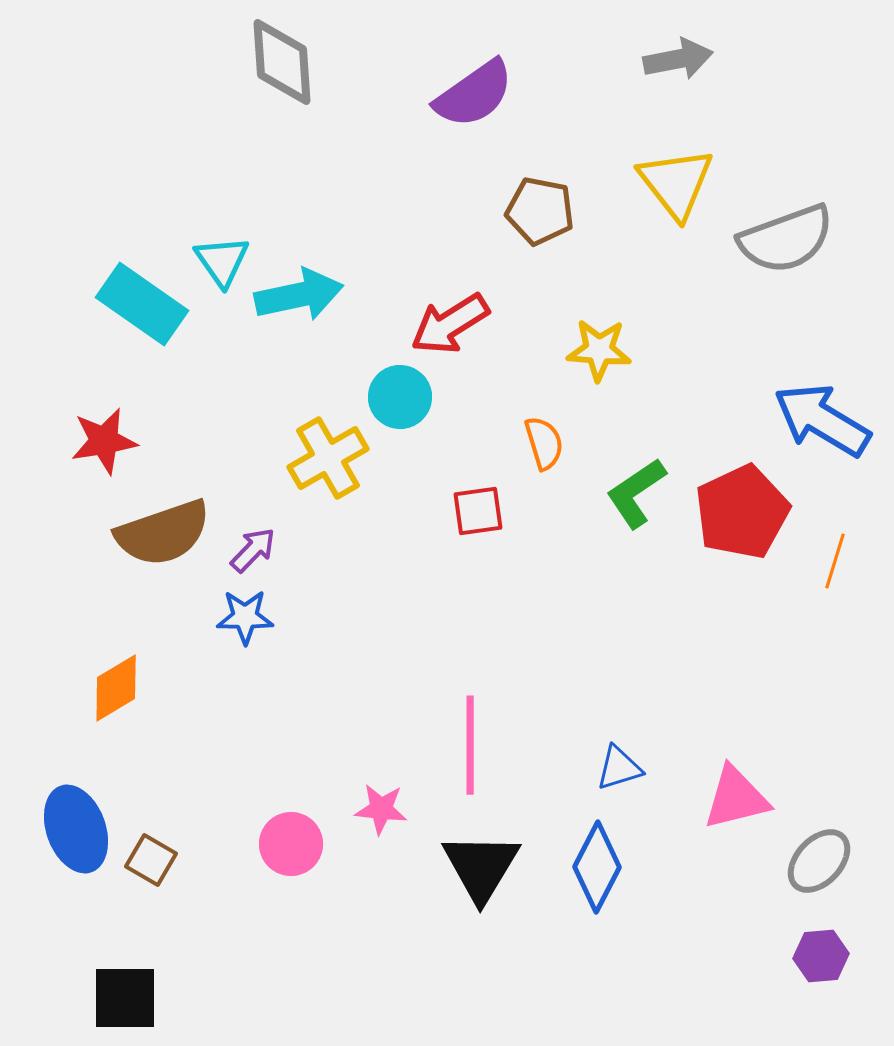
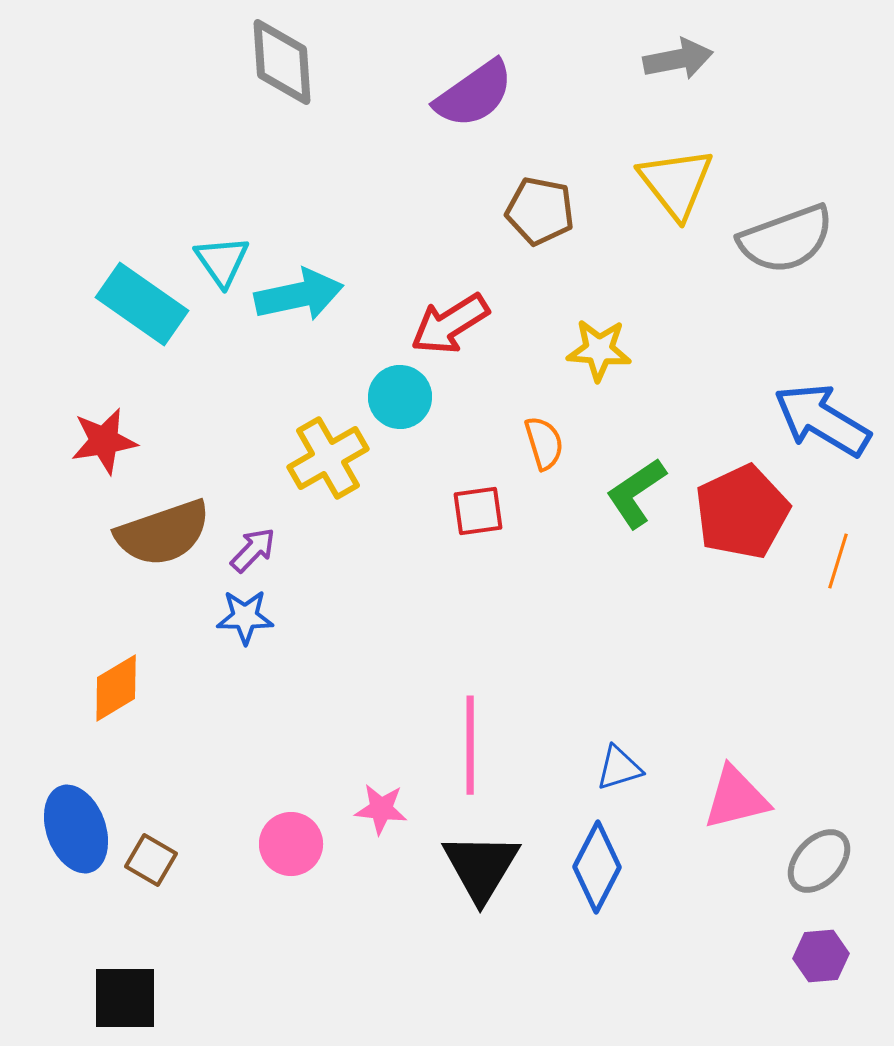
orange line: moved 3 px right
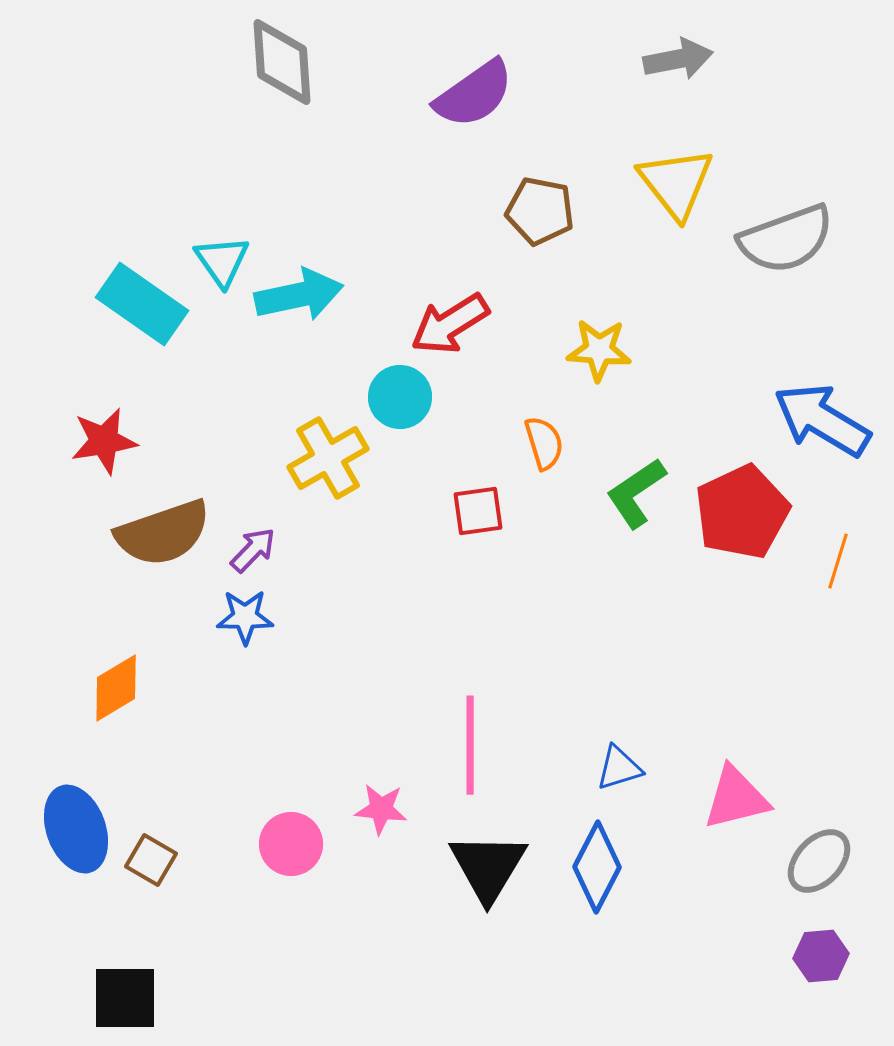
black triangle: moved 7 px right
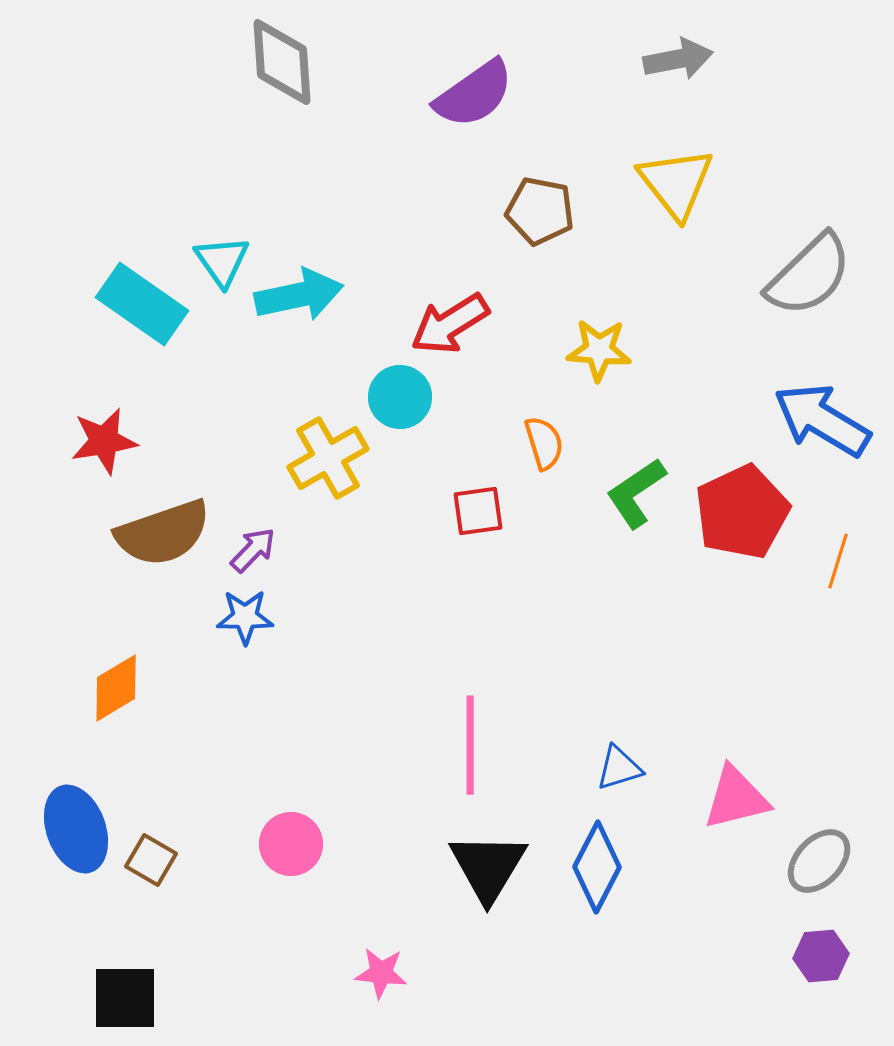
gray semicircle: moved 23 px right, 36 px down; rotated 24 degrees counterclockwise
pink star: moved 164 px down
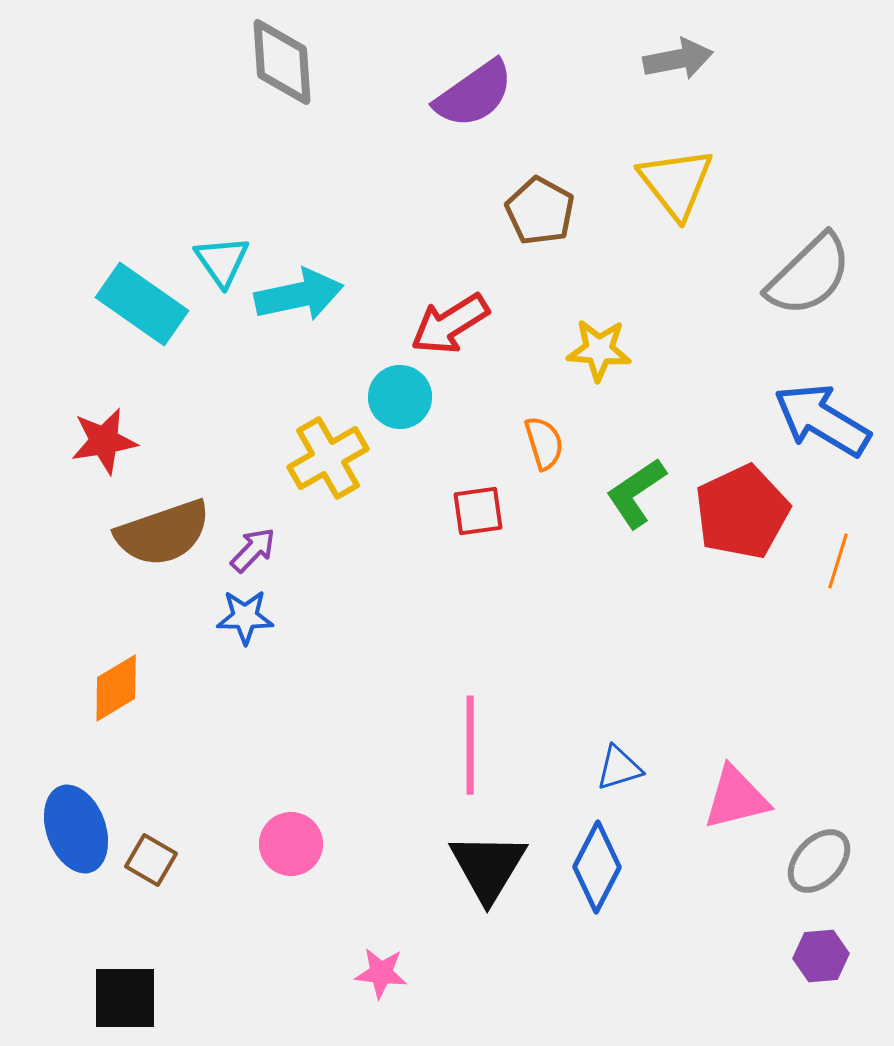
brown pentagon: rotated 18 degrees clockwise
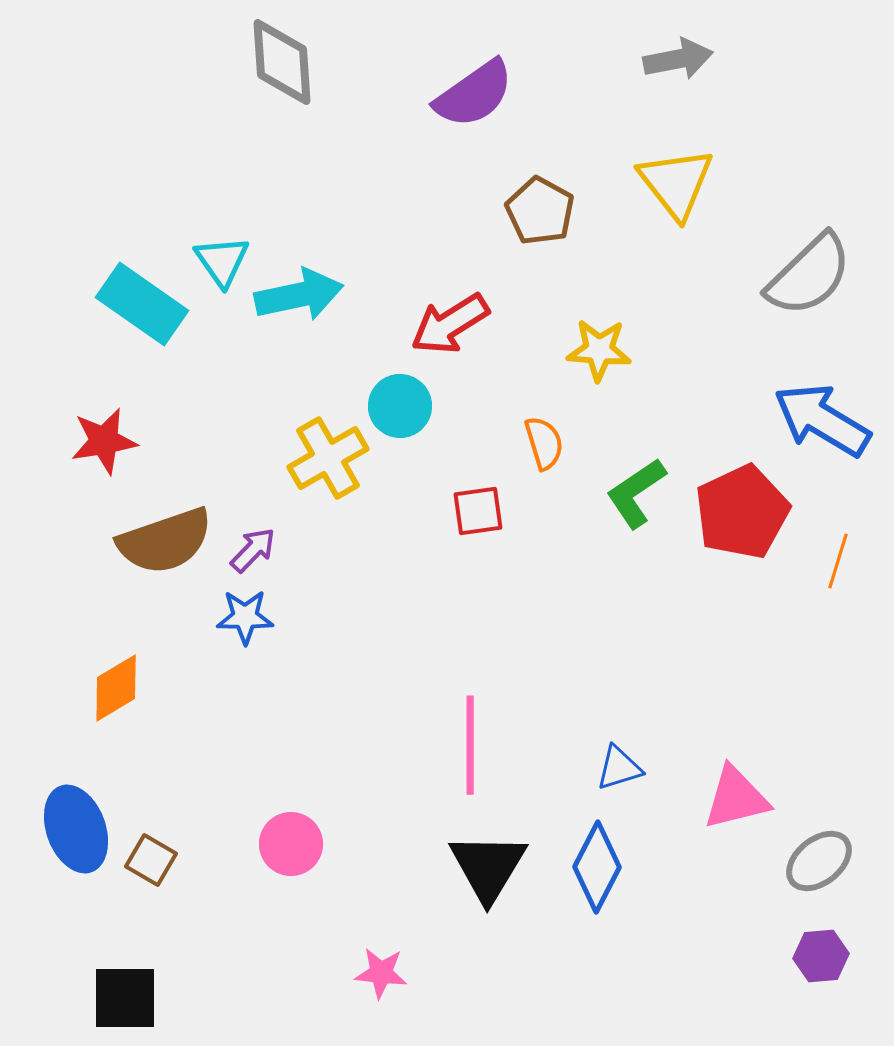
cyan circle: moved 9 px down
brown semicircle: moved 2 px right, 8 px down
gray ellipse: rotated 8 degrees clockwise
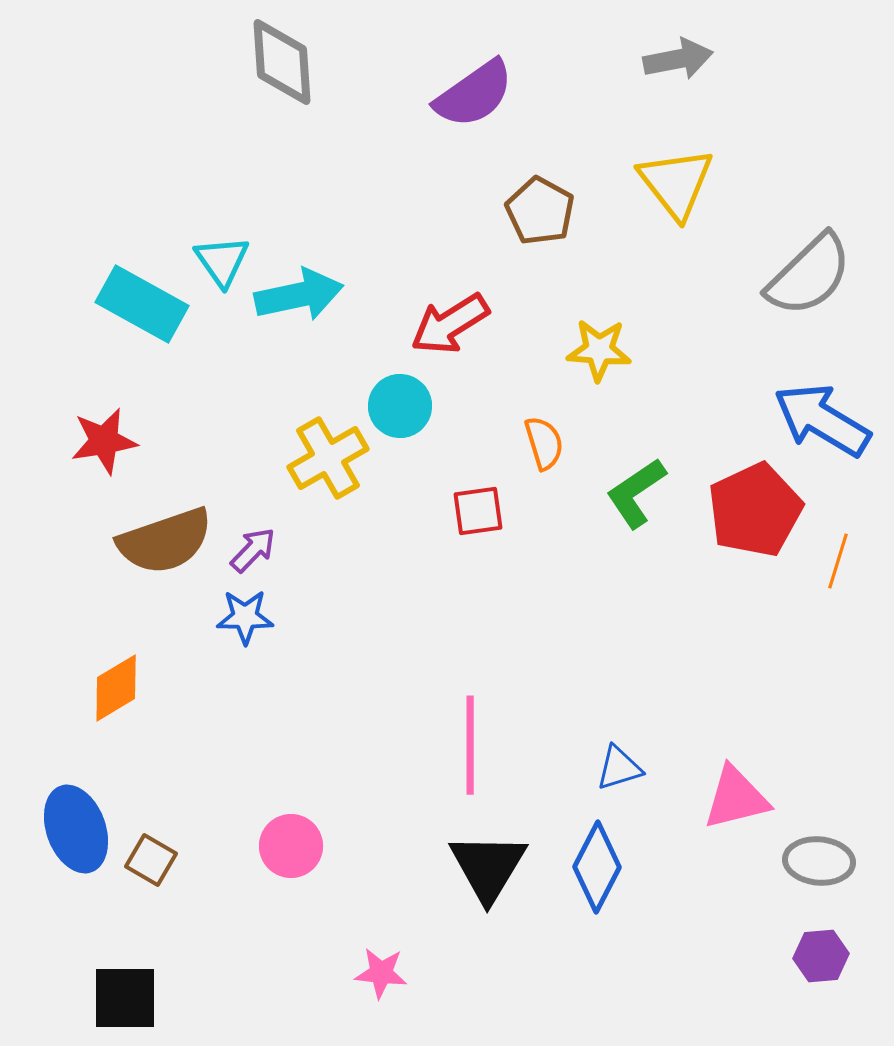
cyan rectangle: rotated 6 degrees counterclockwise
red pentagon: moved 13 px right, 2 px up
pink circle: moved 2 px down
gray ellipse: rotated 44 degrees clockwise
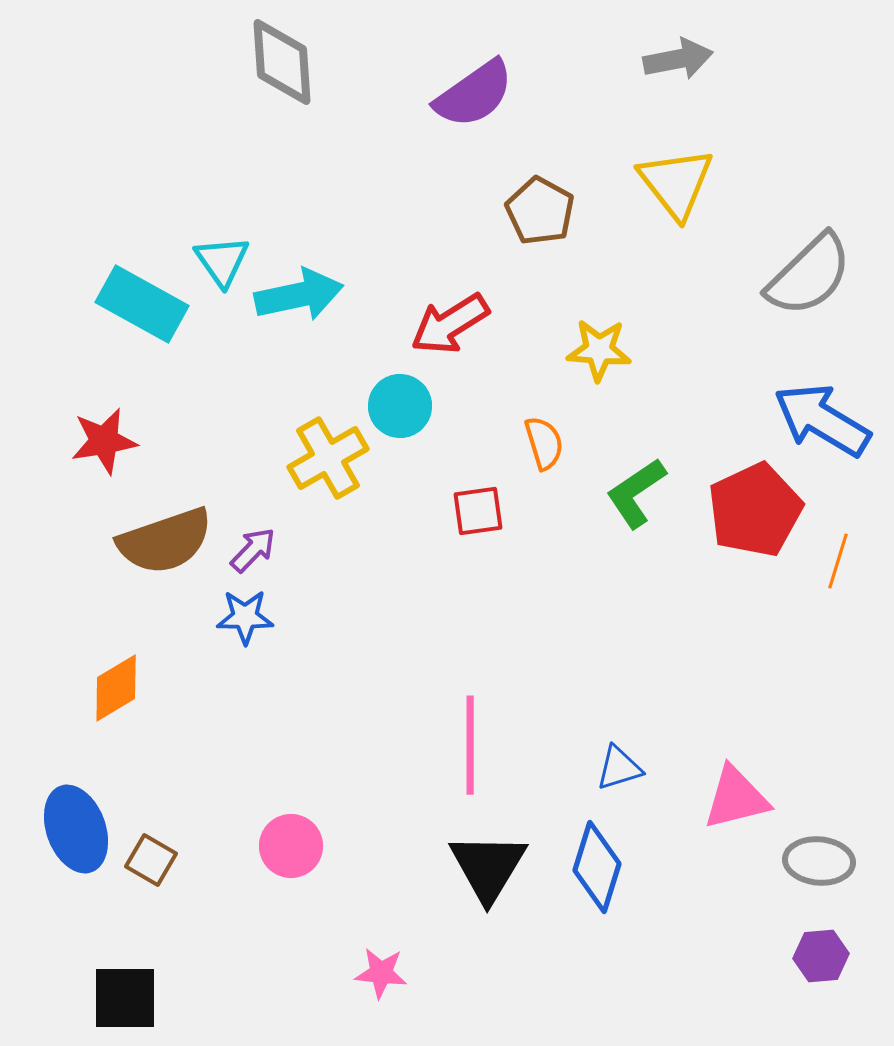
blue diamond: rotated 10 degrees counterclockwise
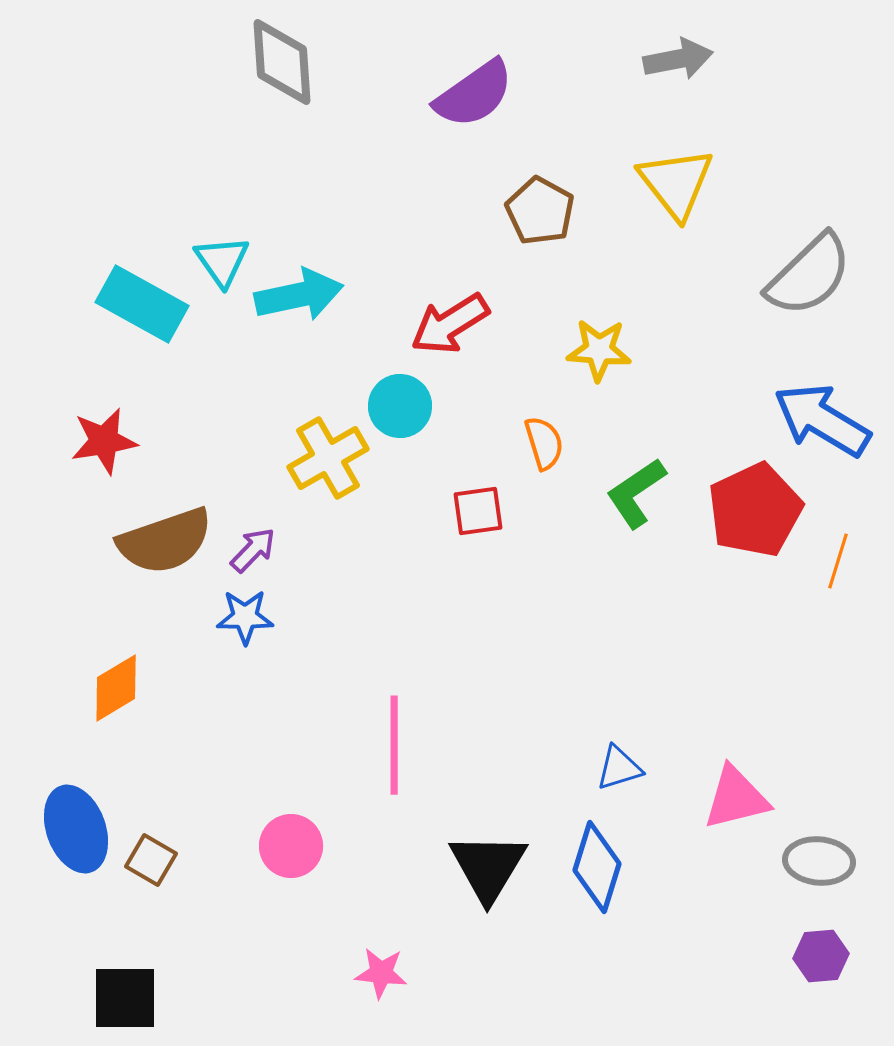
pink line: moved 76 px left
